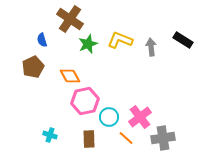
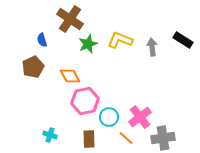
gray arrow: moved 1 px right
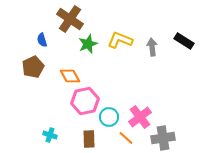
black rectangle: moved 1 px right, 1 px down
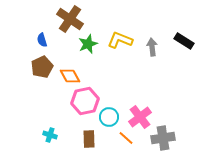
brown pentagon: moved 9 px right
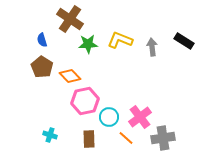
green star: rotated 18 degrees clockwise
brown pentagon: rotated 15 degrees counterclockwise
orange diamond: rotated 15 degrees counterclockwise
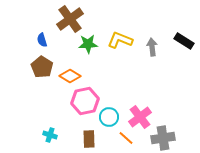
brown cross: rotated 20 degrees clockwise
orange diamond: rotated 15 degrees counterclockwise
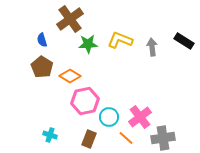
brown rectangle: rotated 24 degrees clockwise
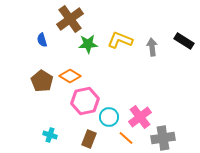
brown pentagon: moved 14 px down
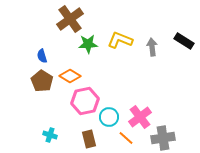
blue semicircle: moved 16 px down
brown rectangle: rotated 36 degrees counterclockwise
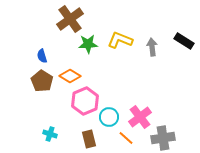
pink hexagon: rotated 12 degrees counterclockwise
cyan cross: moved 1 px up
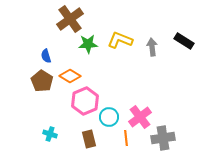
blue semicircle: moved 4 px right
orange line: rotated 42 degrees clockwise
